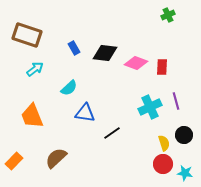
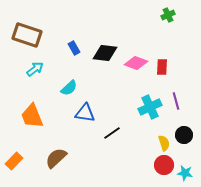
red circle: moved 1 px right, 1 px down
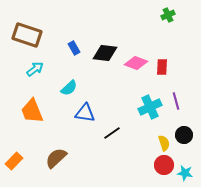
orange trapezoid: moved 5 px up
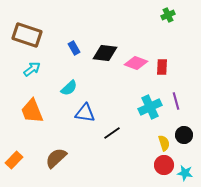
cyan arrow: moved 3 px left
orange rectangle: moved 1 px up
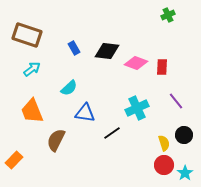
black diamond: moved 2 px right, 2 px up
purple line: rotated 24 degrees counterclockwise
cyan cross: moved 13 px left, 1 px down
brown semicircle: moved 18 px up; rotated 20 degrees counterclockwise
cyan star: rotated 28 degrees clockwise
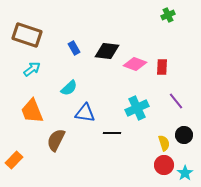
pink diamond: moved 1 px left, 1 px down
black line: rotated 36 degrees clockwise
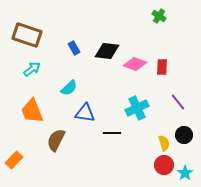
green cross: moved 9 px left, 1 px down; rotated 32 degrees counterclockwise
purple line: moved 2 px right, 1 px down
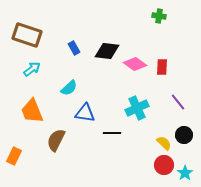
green cross: rotated 24 degrees counterclockwise
pink diamond: rotated 15 degrees clockwise
yellow semicircle: rotated 28 degrees counterclockwise
orange rectangle: moved 4 px up; rotated 18 degrees counterclockwise
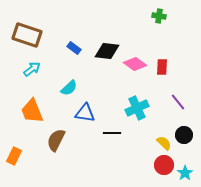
blue rectangle: rotated 24 degrees counterclockwise
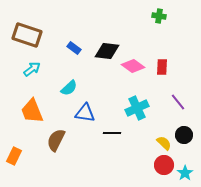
pink diamond: moved 2 px left, 2 px down
